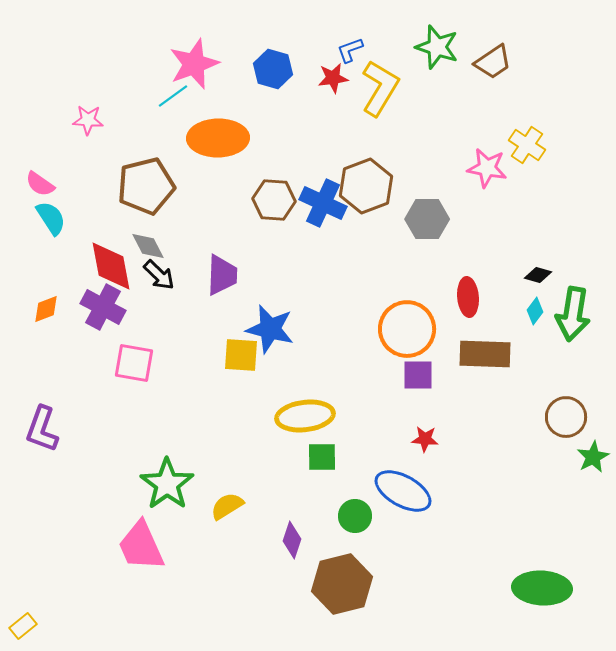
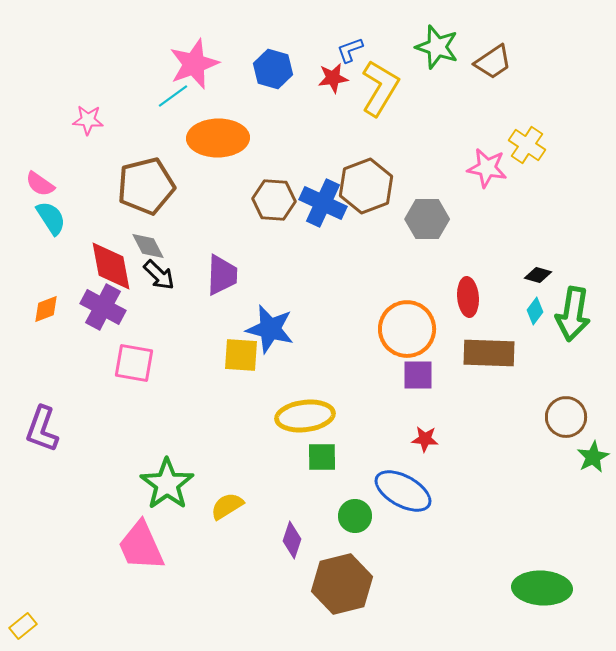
brown rectangle at (485, 354): moved 4 px right, 1 px up
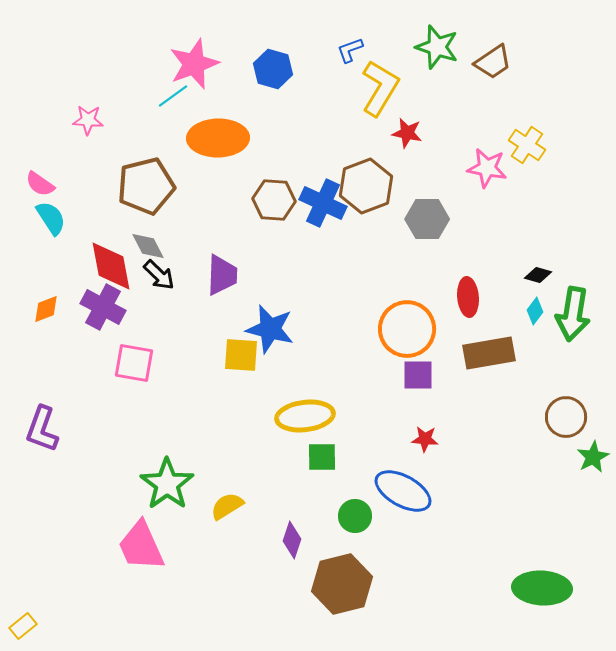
red star at (333, 78): moved 74 px right, 55 px down; rotated 20 degrees clockwise
brown rectangle at (489, 353): rotated 12 degrees counterclockwise
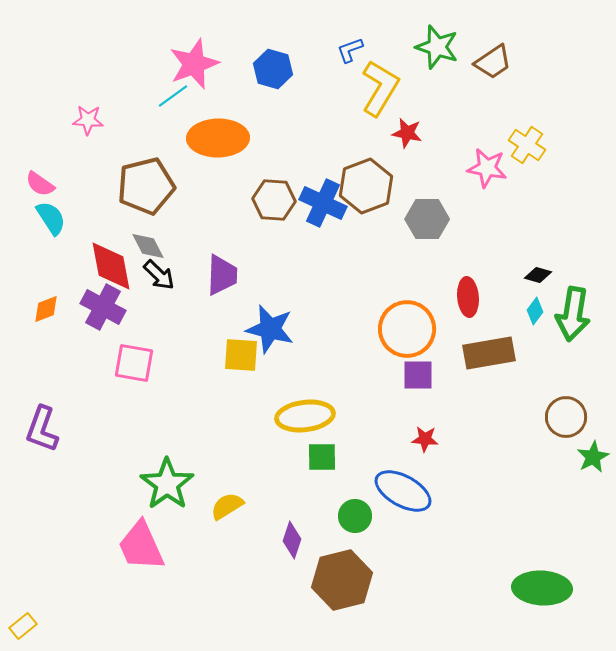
brown hexagon at (342, 584): moved 4 px up
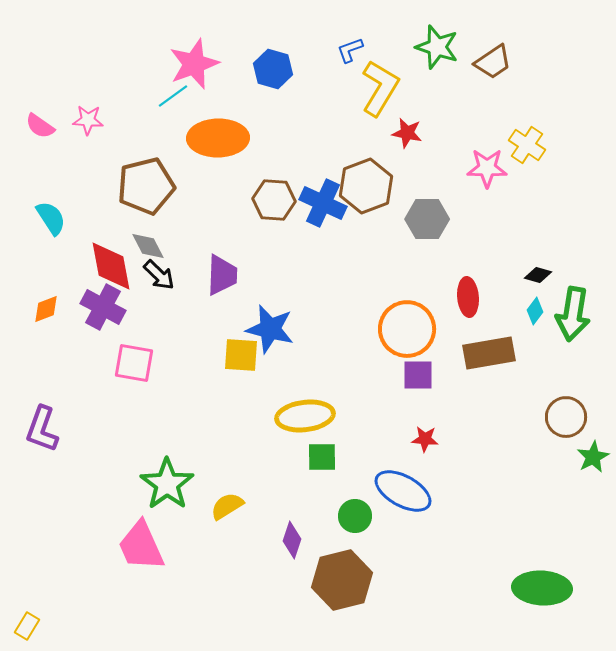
pink star at (487, 168): rotated 9 degrees counterclockwise
pink semicircle at (40, 184): moved 58 px up
yellow rectangle at (23, 626): moved 4 px right; rotated 20 degrees counterclockwise
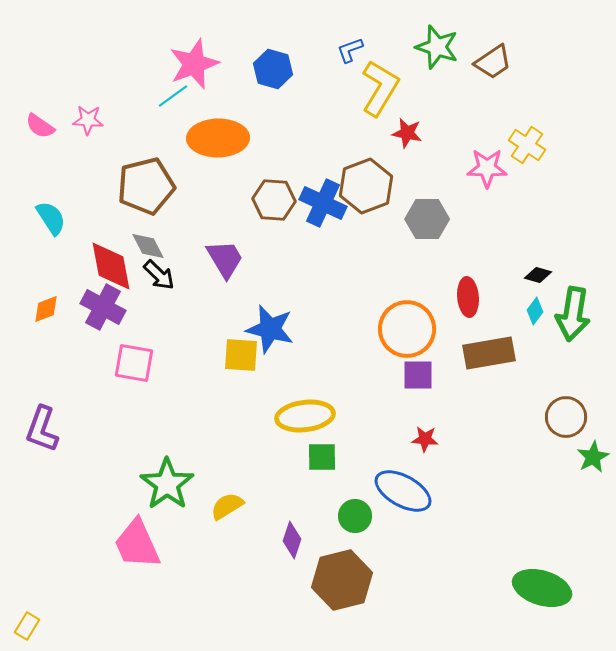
purple trapezoid at (222, 275): moved 3 px right, 16 px up; rotated 33 degrees counterclockwise
pink trapezoid at (141, 546): moved 4 px left, 2 px up
green ellipse at (542, 588): rotated 14 degrees clockwise
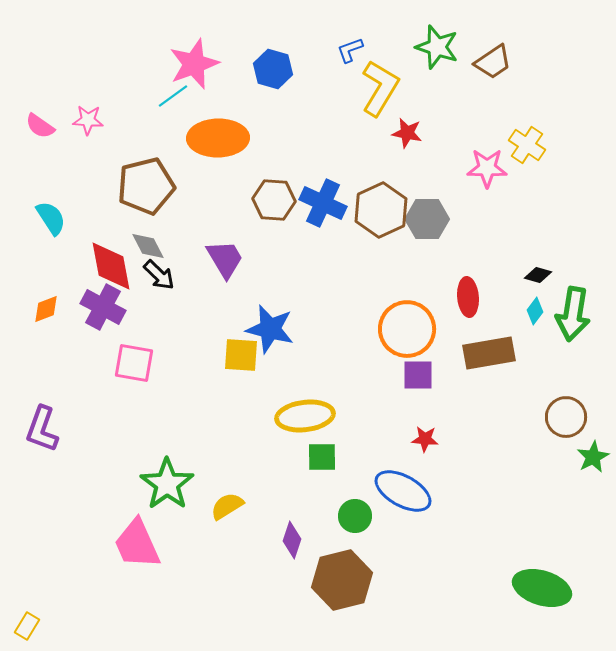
brown hexagon at (366, 186): moved 15 px right, 24 px down; rotated 4 degrees counterclockwise
